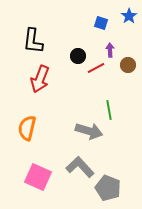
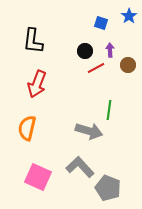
black circle: moved 7 px right, 5 px up
red arrow: moved 3 px left, 5 px down
green line: rotated 18 degrees clockwise
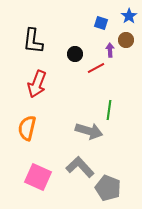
black circle: moved 10 px left, 3 px down
brown circle: moved 2 px left, 25 px up
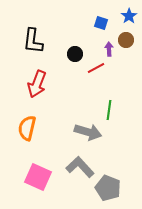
purple arrow: moved 1 px left, 1 px up
gray arrow: moved 1 px left, 1 px down
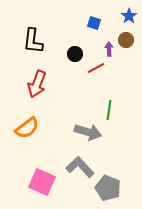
blue square: moved 7 px left
orange semicircle: rotated 140 degrees counterclockwise
pink square: moved 4 px right, 5 px down
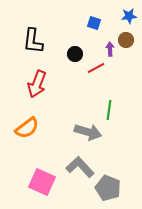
blue star: rotated 28 degrees clockwise
purple arrow: moved 1 px right
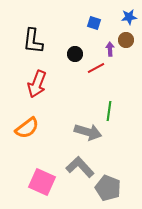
blue star: moved 1 px down
green line: moved 1 px down
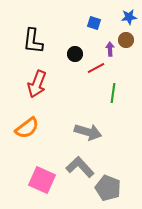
green line: moved 4 px right, 18 px up
pink square: moved 2 px up
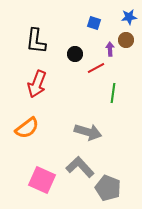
black L-shape: moved 3 px right
